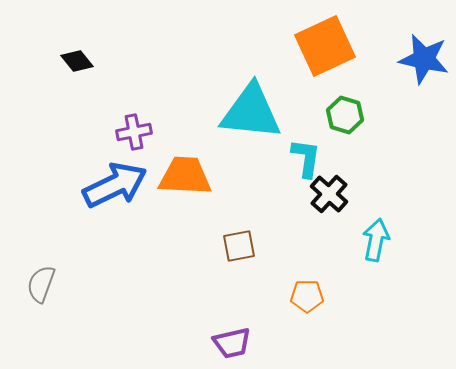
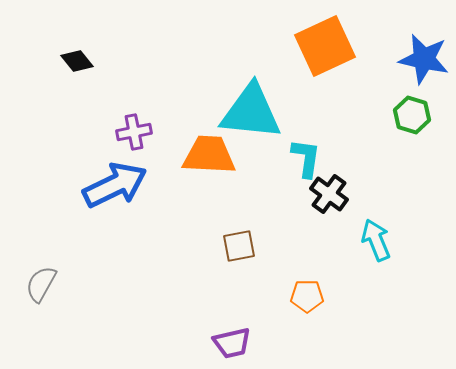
green hexagon: moved 67 px right
orange trapezoid: moved 24 px right, 21 px up
black cross: rotated 6 degrees counterclockwise
cyan arrow: rotated 33 degrees counterclockwise
gray semicircle: rotated 9 degrees clockwise
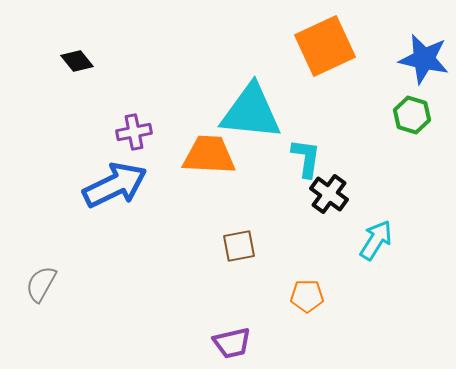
cyan arrow: rotated 54 degrees clockwise
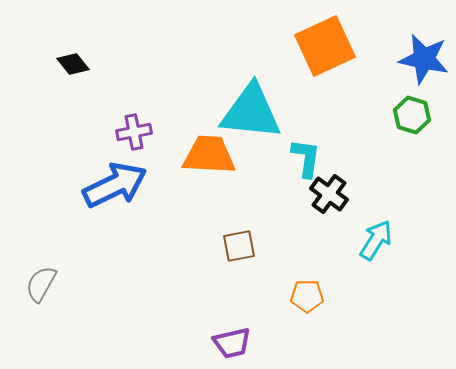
black diamond: moved 4 px left, 3 px down
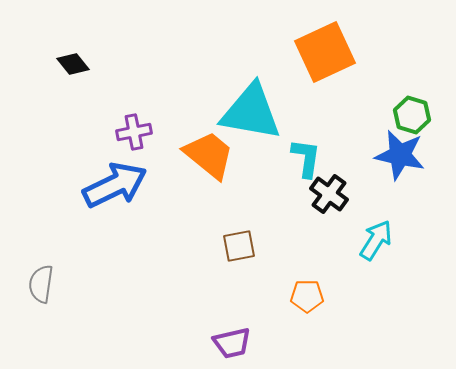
orange square: moved 6 px down
blue star: moved 24 px left, 96 px down
cyan triangle: rotated 4 degrees clockwise
orange trapezoid: rotated 36 degrees clockwise
gray semicircle: rotated 21 degrees counterclockwise
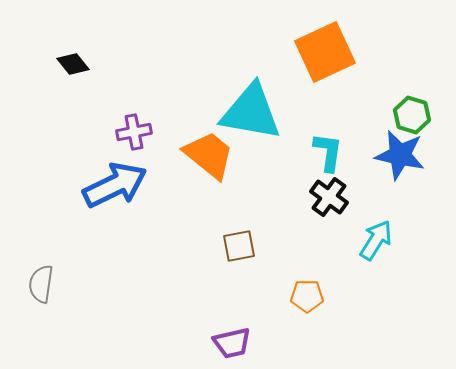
cyan L-shape: moved 22 px right, 6 px up
black cross: moved 3 px down
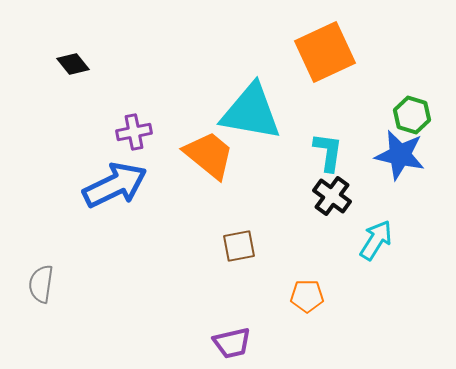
black cross: moved 3 px right, 1 px up
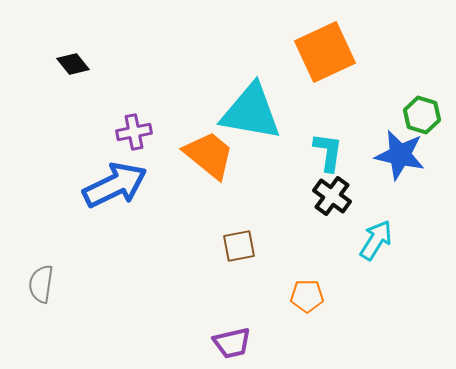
green hexagon: moved 10 px right
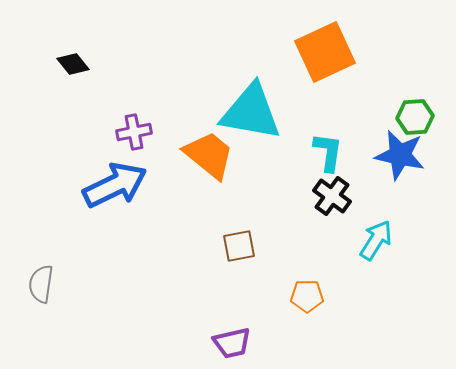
green hexagon: moved 7 px left, 2 px down; rotated 21 degrees counterclockwise
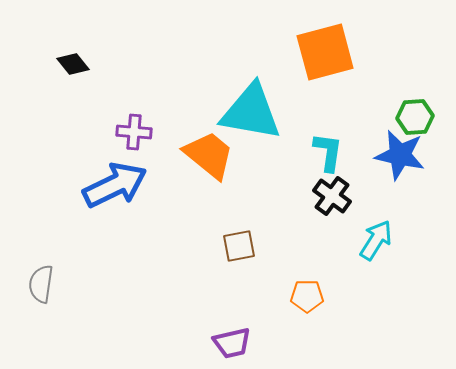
orange square: rotated 10 degrees clockwise
purple cross: rotated 16 degrees clockwise
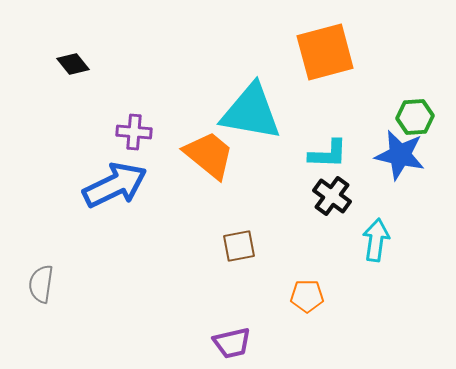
cyan L-shape: moved 2 px down; rotated 84 degrees clockwise
cyan arrow: rotated 24 degrees counterclockwise
